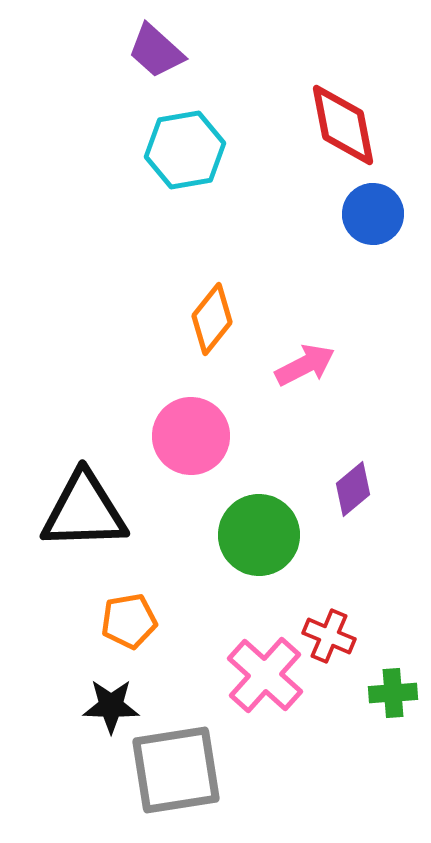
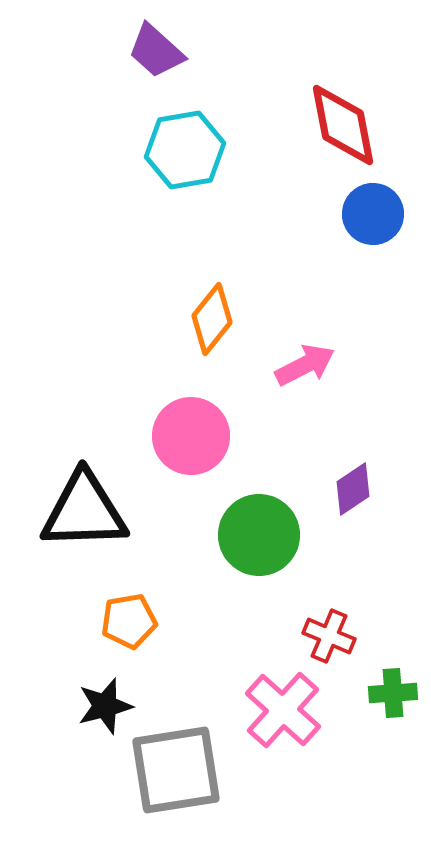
purple diamond: rotated 6 degrees clockwise
pink cross: moved 18 px right, 35 px down
black star: moved 6 px left; rotated 16 degrees counterclockwise
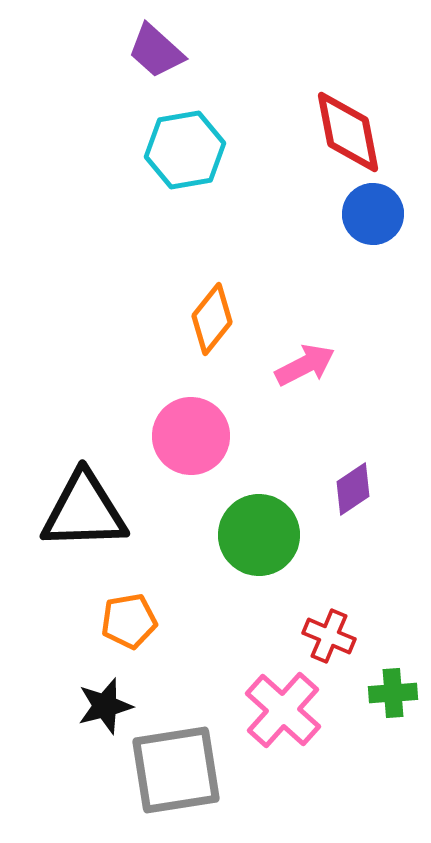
red diamond: moved 5 px right, 7 px down
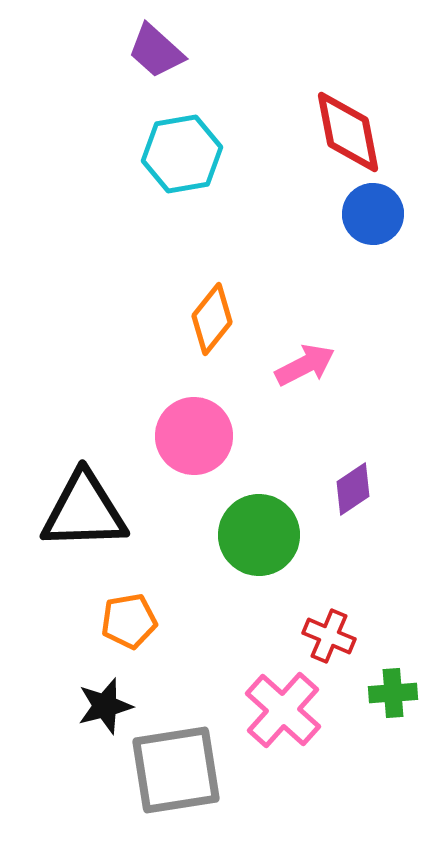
cyan hexagon: moved 3 px left, 4 px down
pink circle: moved 3 px right
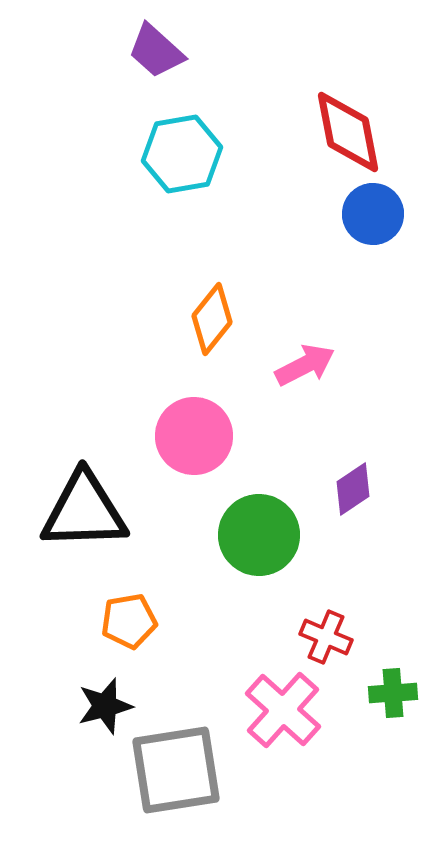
red cross: moved 3 px left, 1 px down
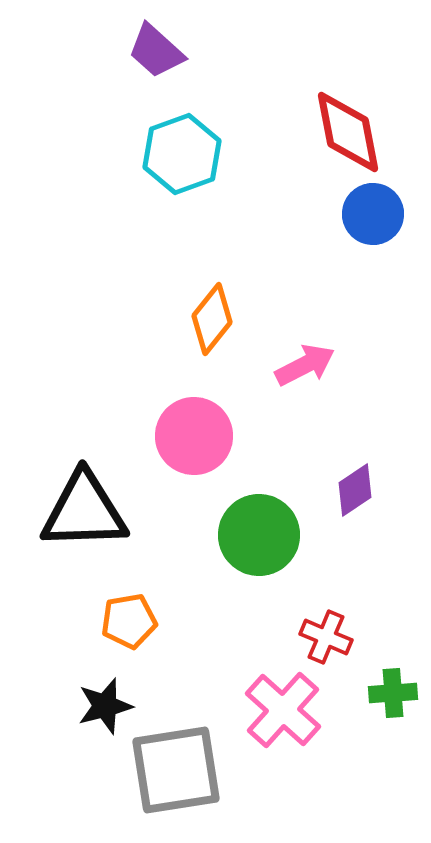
cyan hexagon: rotated 10 degrees counterclockwise
purple diamond: moved 2 px right, 1 px down
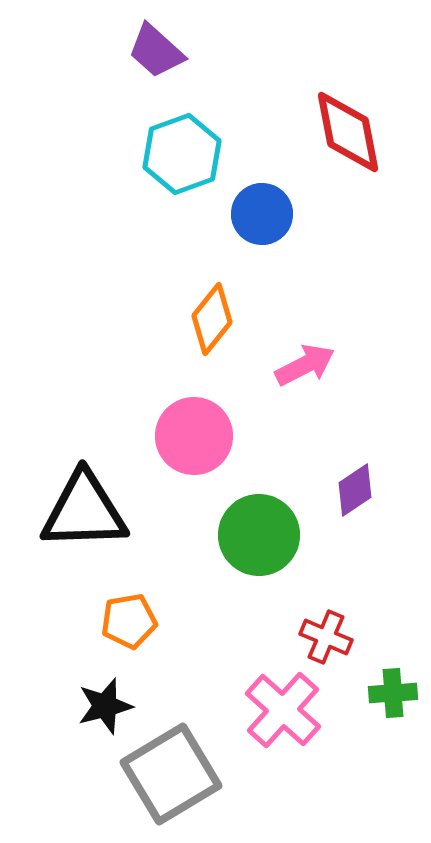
blue circle: moved 111 px left
gray square: moved 5 px left, 4 px down; rotated 22 degrees counterclockwise
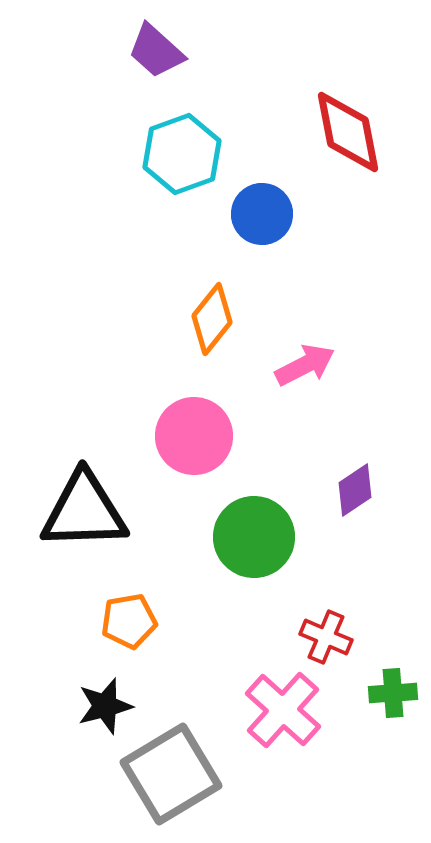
green circle: moved 5 px left, 2 px down
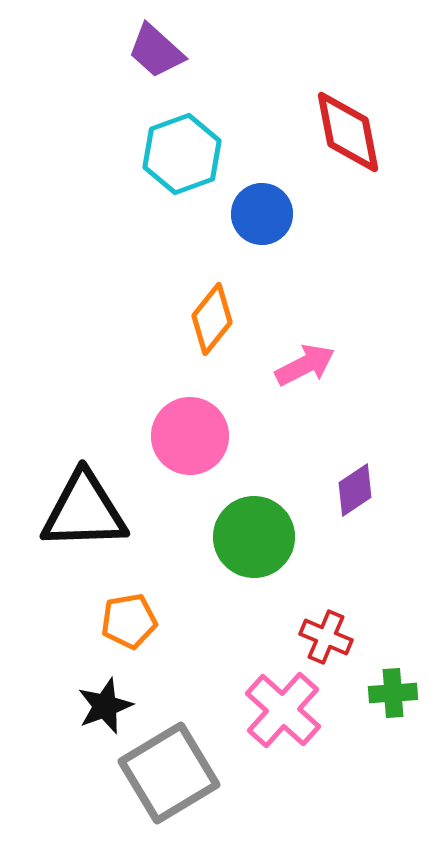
pink circle: moved 4 px left
black star: rotated 6 degrees counterclockwise
gray square: moved 2 px left, 1 px up
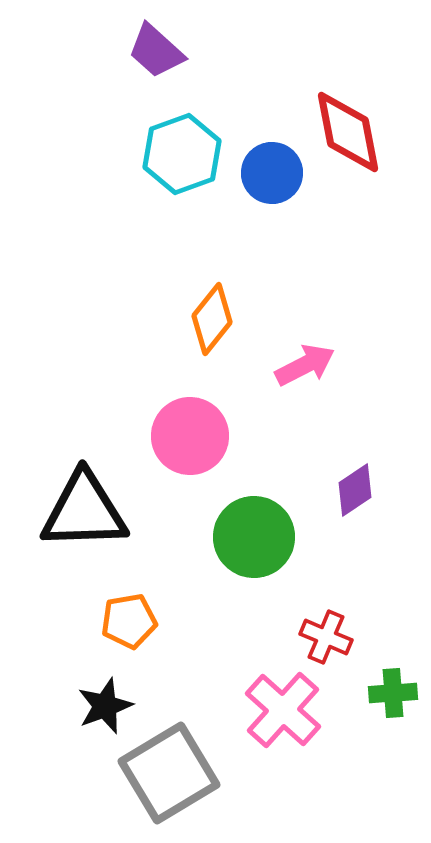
blue circle: moved 10 px right, 41 px up
